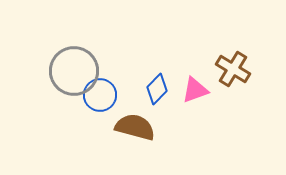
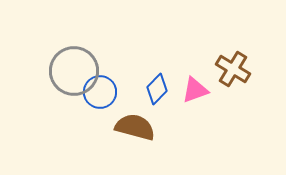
blue circle: moved 3 px up
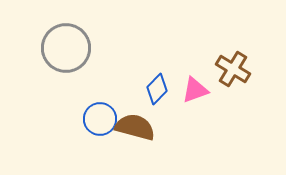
gray circle: moved 8 px left, 23 px up
blue circle: moved 27 px down
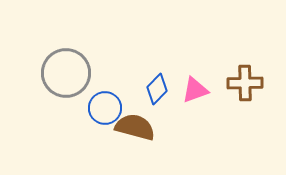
gray circle: moved 25 px down
brown cross: moved 12 px right, 14 px down; rotated 32 degrees counterclockwise
blue circle: moved 5 px right, 11 px up
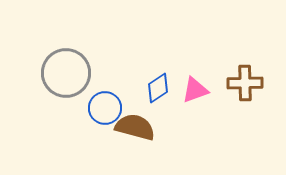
blue diamond: moved 1 px right, 1 px up; rotated 12 degrees clockwise
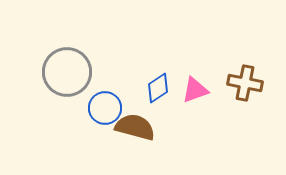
gray circle: moved 1 px right, 1 px up
brown cross: rotated 12 degrees clockwise
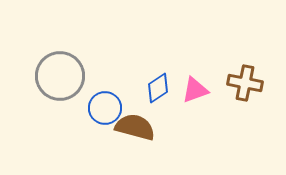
gray circle: moved 7 px left, 4 px down
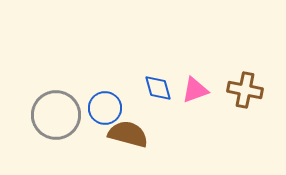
gray circle: moved 4 px left, 39 px down
brown cross: moved 7 px down
blue diamond: rotated 72 degrees counterclockwise
brown semicircle: moved 7 px left, 7 px down
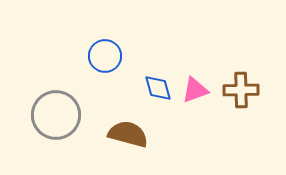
brown cross: moved 4 px left; rotated 12 degrees counterclockwise
blue circle: moved 52 px up
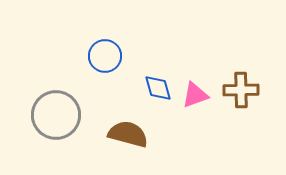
pink triangle: moved 5 px down
